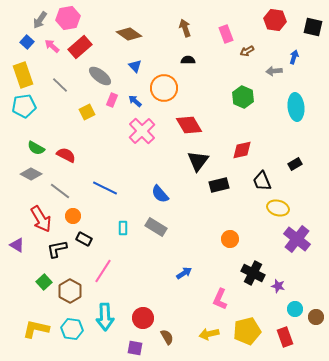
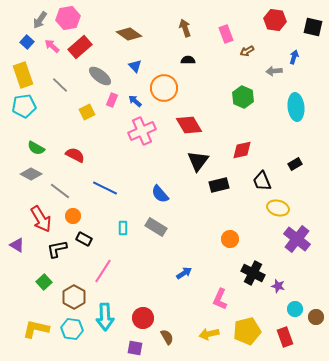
pink cross at (142, 131): rotated 20 degrees clockwise
red semicircle at (66, 155): moved 9 px right
brown hexagon at (70, 291): moved 4 px right, 6 px down
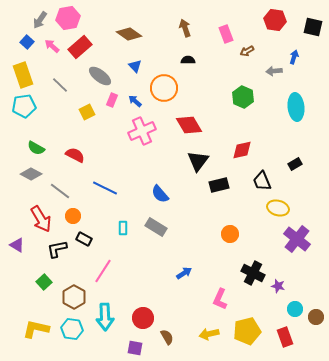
orange circle at (230, 239): moved 5 px up
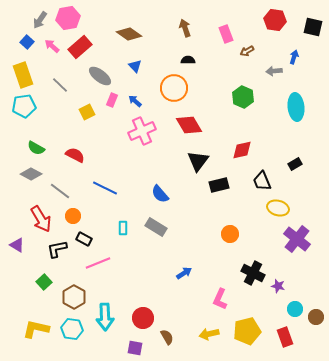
orange circle at (164, 88): moved 10 px right
pink line at (103, 271): moved 5 px left, 8 px up; rotated 35 degrees clockwise
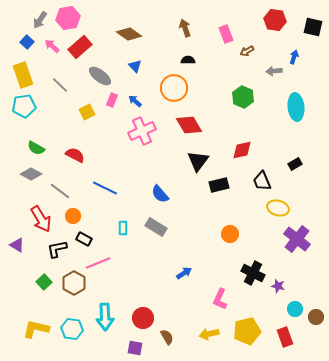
brown hexagon at (74, 297): moved 14 px up
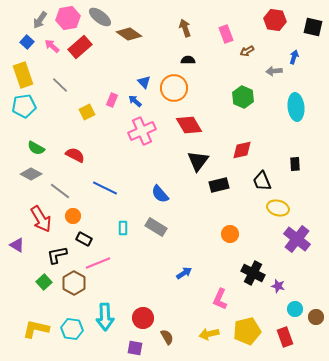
blue triangle at (135, 66): moved 9 px right, 16 px down
gray ellipse at (100, 76): moved 59 px up
black rectangle at (295, 164): rotated 64 degrees counterclockwise
black L-shape at (57, 249): moved 6 px down
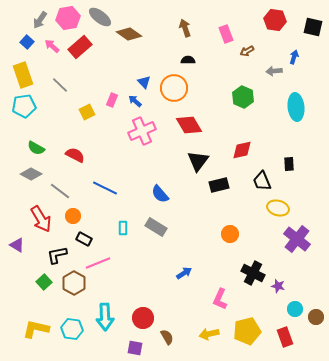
black rectangle at (295, 164): moved 6 px left
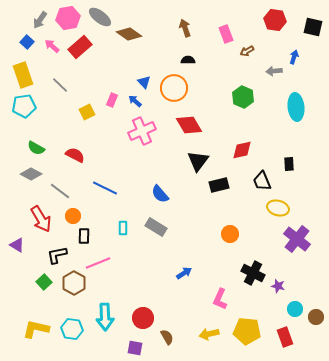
black rectangle at (84, 239): moved 3 px up; rotated 63 degrees clockwise
yellow pentagon at (247, 331): rotated 20 degrees clockwise
